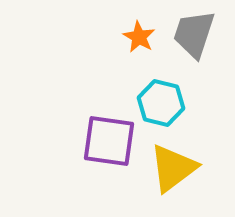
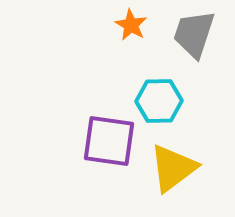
orange star: moved 8 px left, 12 px up
cyan hexagon: moved 2 px left, 2 px up; rotated 15 degrees counterclockwise
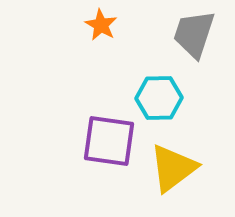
orange star: moved 30 px left
cyan hexagon: moved 3 px up
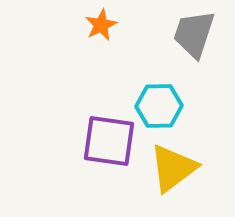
orange star: rotated 16 degrees clockwise
cyan hexagon: moved 8 px down
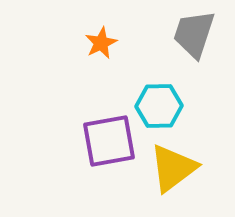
orange star: moved 18 px down
purple square: rotated 18 degrees counterclockwise
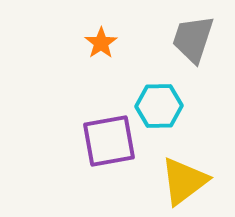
gray trapezoid: moved 1 px left, 5 px down
orange star: rotated 8 degrees counterclockwise
yellow triangle: moved 11 px right, 13 px down
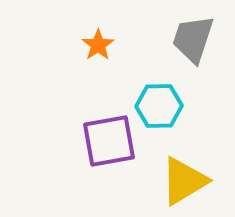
orange star: moved 3 px left, 2 px down
yellow triangle: rotated 6 degrees clockwise
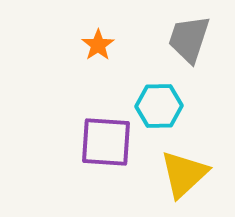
gray trapezoid: moved 4 px left
purple square: moved 3 px left, 1 px down; rotated 14 degrees clockwise
yellow triangle: moved 7 px up; rotated 12 degrees counterclockwise
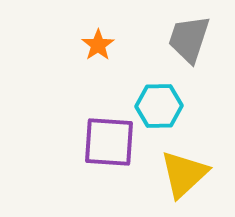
purple square: moved 3 px right
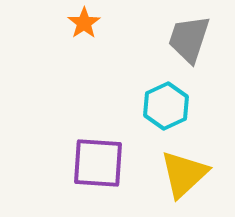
orange star: moved 14 px left, 22 px up
cyan hexagon: moved 7 px right; rotated 24 degrees counterclockwise
purple square: moved 11 px left, 21 px down
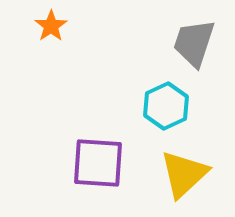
orange star: moved 33 px left, 3 px down
gray trapezoid: moved 5 px right, 4 px down
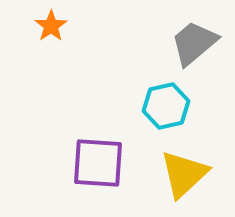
gray trapezoid: rotated 32 degrees clockwise
cyan hexagon: rotated 12 degrees clockwise
